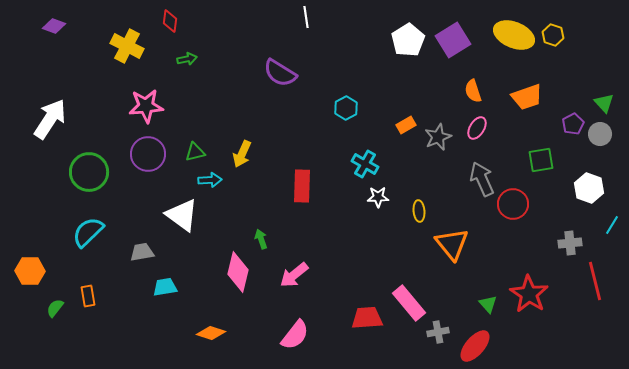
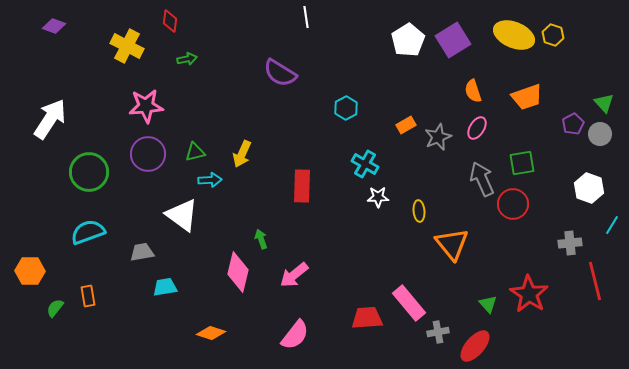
green square at (541, 160): moved 19 px left, 3 px down
cyan semicircle at (88, 232): rotated 24 degrees clockwise
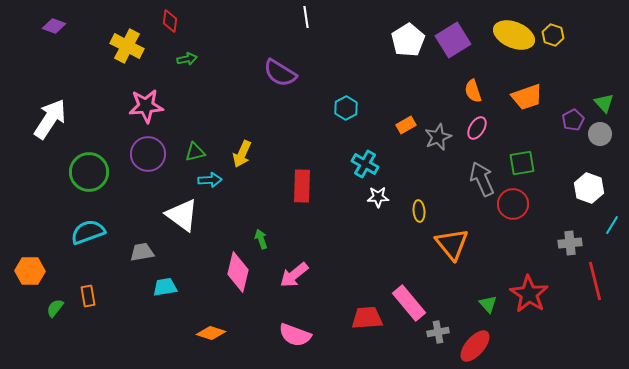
purple pentagon at (573, 124): moved 4 px up
pink semicircle at (295, 335): rotated 72 degrees clockwise
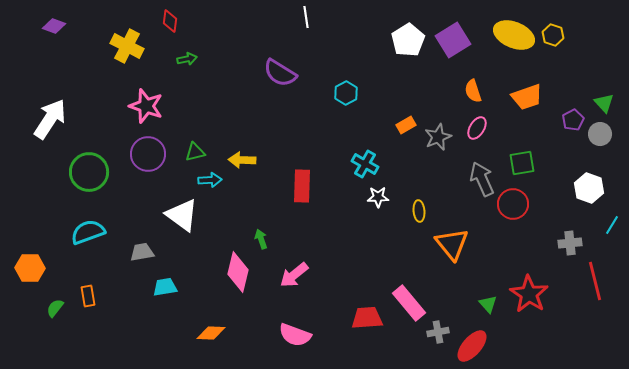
pink star at (146, 106): rotated 24 degrees clockwise
cyan hexagon at (346, 108): moved 15 px up
yellow arrow at (242, 154): moved 6 px down; rotated 68 degrees clockwise
orange hexagon at (30, 271): moved 3 px up
orange diamond at (211, 333): rotated 16 degrees counterclockwise
red ellipse at (475, 346): moved 3 px left
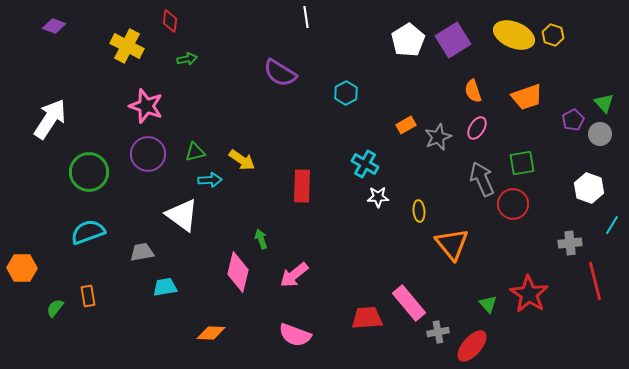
yellow arrow at (242, 160): rotated 148 degrees counterclockwise
orange hexagon at (30, 268): moved 8 px left
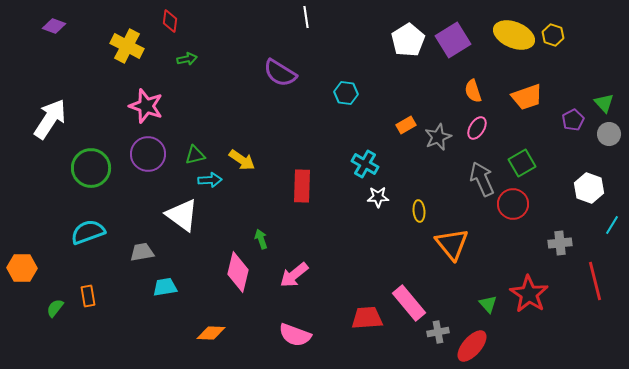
cyan hexagon at (346, 93): rotated 25 degrees counterclockwise
gray circle at (600, 134): moved 9 px right
green triangle at (195, 152): moved 3 px down
green square at (522, 163): rotated 20 degrees counterclockwise
green circle at (89, 172): moved 2 px right, 4 px up
gray cross at (570, 243): moved 10 px left
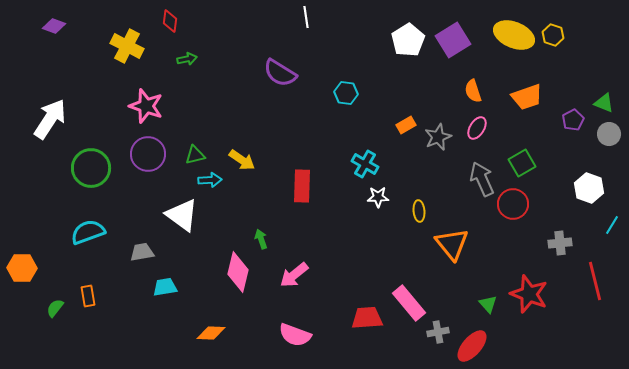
green triangle at (604, 103): rotated 25 degrees counterclockwise
red star at (529, 294): rotated 12 degrees counterclockwise
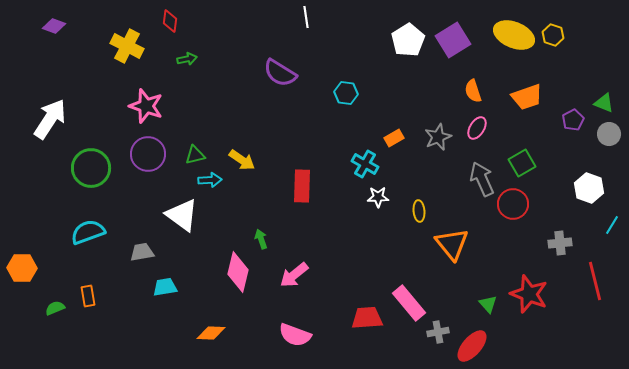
orange rectangle at (406, 125): moved 12 px left, 13 px down
green semicircle at (55, 308): rotated 30 degrees clockwise
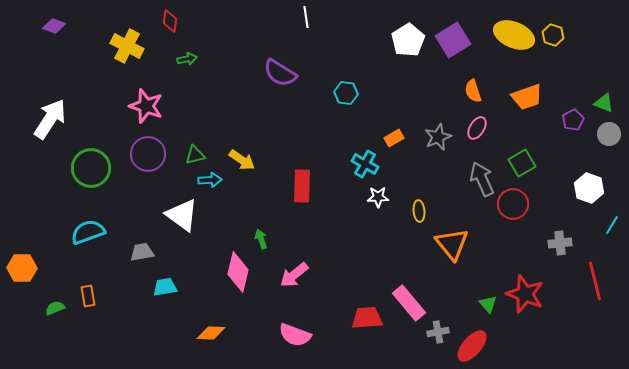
red star at (529, 294): moved 4 px left
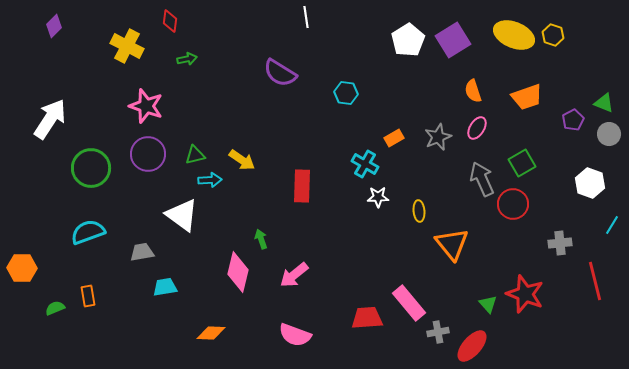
purple diamond at (54, 26): rotated 65 degrees counterclockwise
white hexagon at (589, 188): moved 1 px right, 5 px up
